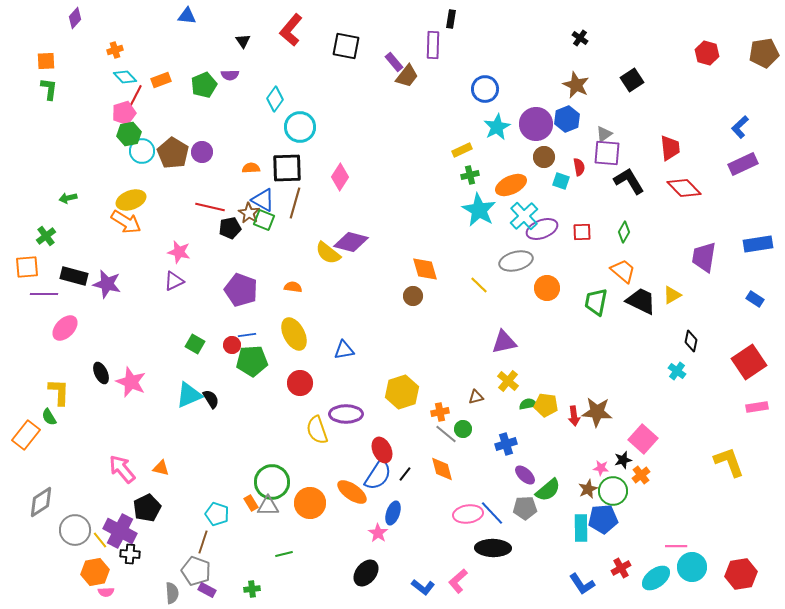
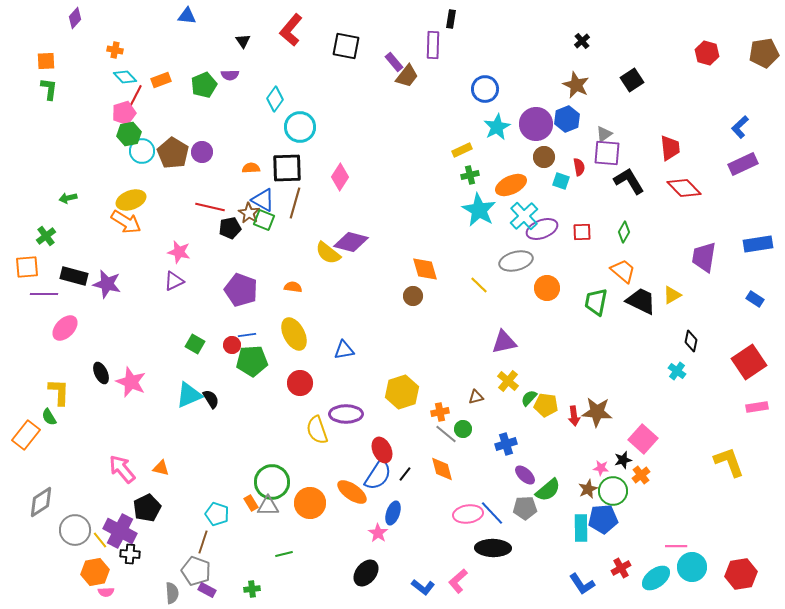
black cross at (580, 38): moved 2 px right, 3 px down; rotated 14 degrees clockwise
orange cross at (115, 50): rotated 28 degrees clockwise
green semicircle at (528, 404): moved 1 px right, 6 px up; rotated 36 degrees counterclockwise
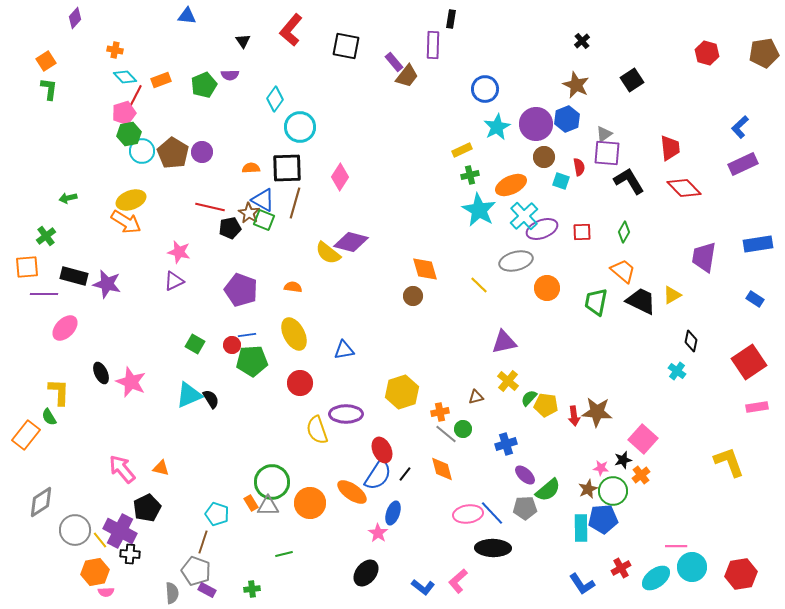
orange square at (46, 61): rotated 30 degrees counterclockwise
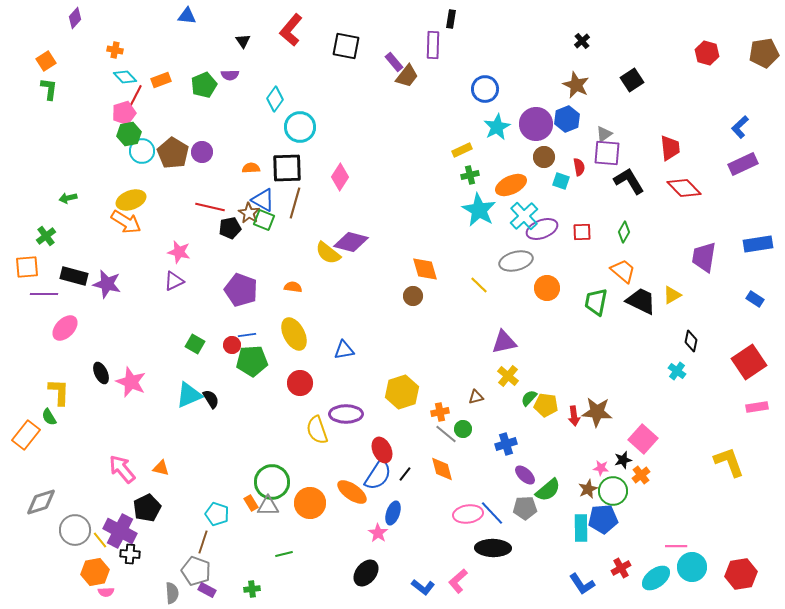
yellow cross at (508, 381): moved 5 px up
gray diamond at (41, 502): rotated 16 degrees clockwise
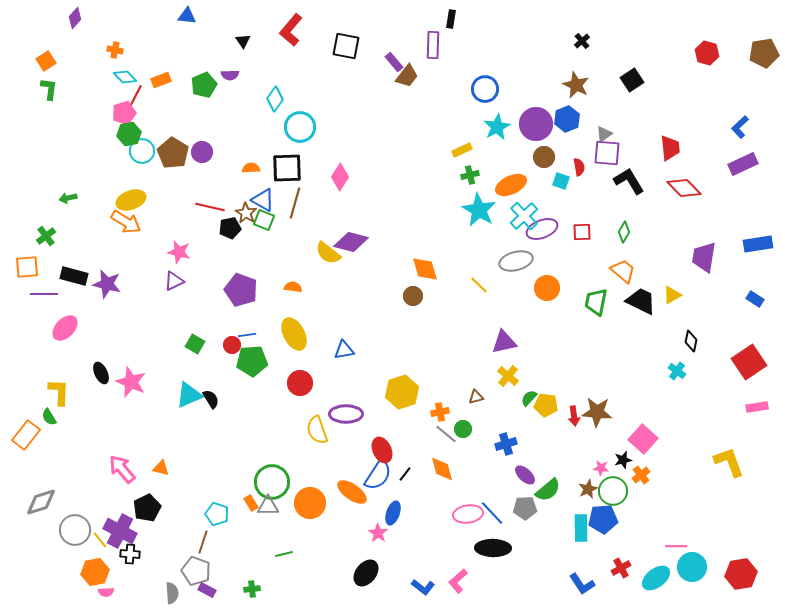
brown star at (249, 213): moved 3 px left
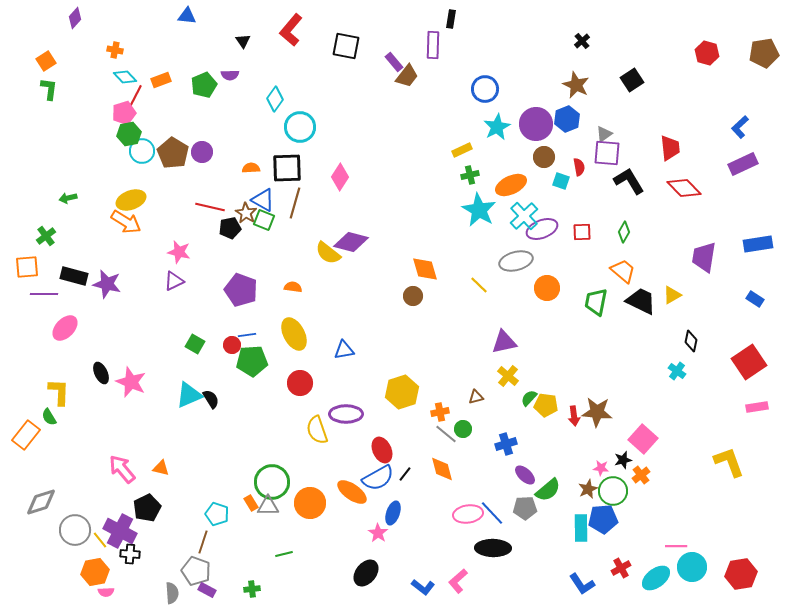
blue semicircle at (378, 475): moved 3 px down; rotated 28 degrees clockwise
